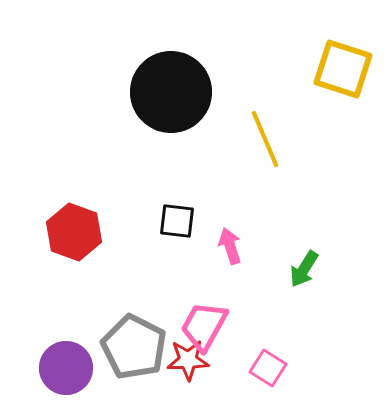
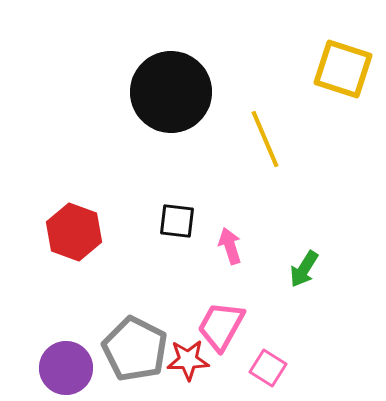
pink trapezoid: moved 17 px right
gray pentagon: moved 1 px right, 2 px down
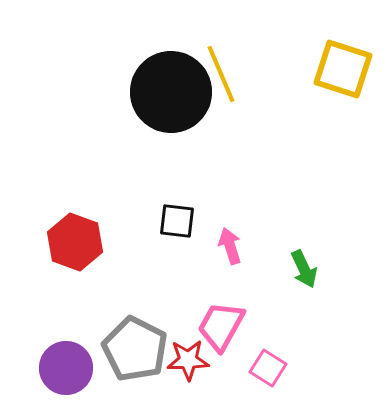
yellow line: moved 44 px left, 65 px up
red hexagon: moved 1 px right, 10 px down
green arrow: rotated 57 degrees counterclockwise
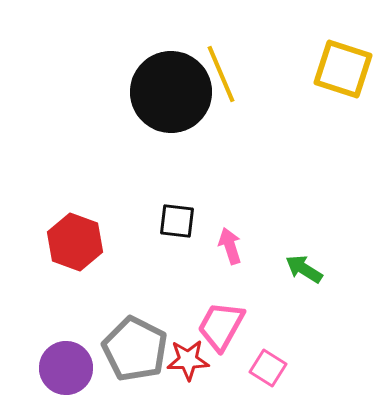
green arrow: rotated 147 degrees clockwise
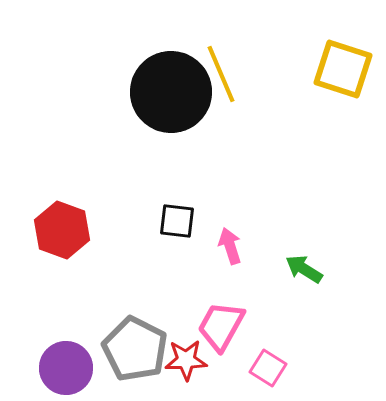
red hexagon: moved 13 px left, 12 px up
red star: moved 2 px left
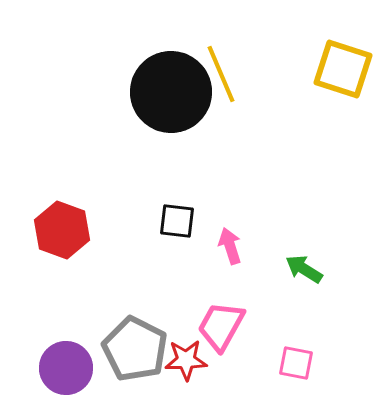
pink square: moved 28 px right, 5 px up; rotated 21 degrees counterclockwise
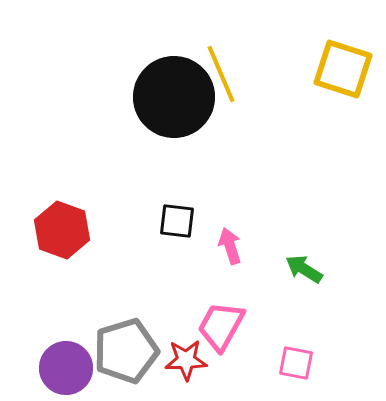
black circle: moved 3 px right, 5 px down
gray pentagon: moved 9 px left, 2 px down; rotated 28 degrees clockwise
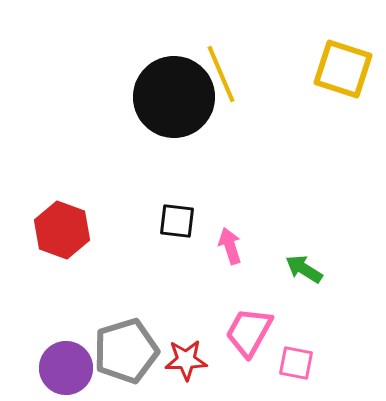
pink trapezoid: moved 28 px right, 6 px down
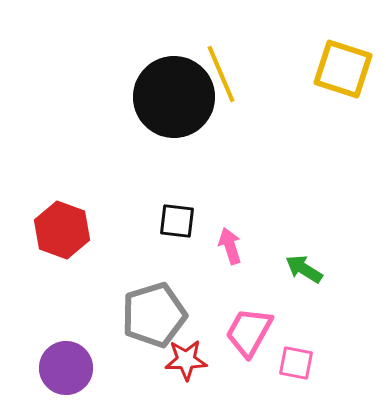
gray pentagon: moved 28 px right, 36 px up
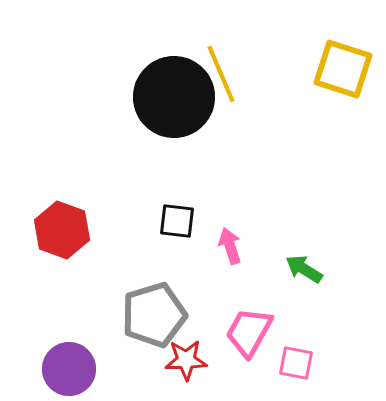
purple circle: moved 3 px right, 1 px down
